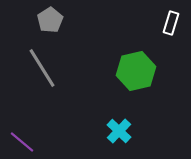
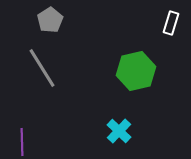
purple line: rotated 48 degrees clockwise
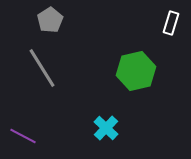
cyan cross: moved 13 px left, 3 px up
purple line: moved 1 px right, 6 px up; rotated 60 degrees counterclockwise
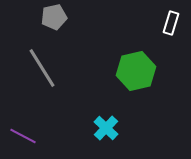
gray pentagon: moved 4 px right, 3 px up; rotated 20 degrees clockwise
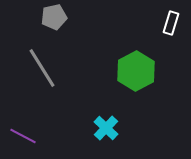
green hexagon: rotated 15 degrees counterclockwise
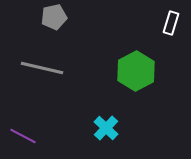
gray line: rotated 45 degrees counterclockwise
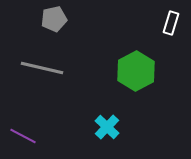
gray pentagon: moved 2 px down
cyan cross: moved 1 px right, 1 px up
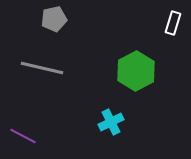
white rectangle: moved 2 px right
cyan cross: moved 4 px right, 5 px up; rotated 20 degrees clockwise
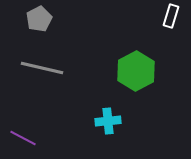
gray pentagon: moved 15 px left; rotated 15 degrees counterclockwise
white rectangle: moved 2 px left, 7 px up
cyan cross: moved 3 px left, 1 px up; rotated 20 degrees clockwise
purple line: moved 2 px down
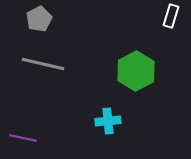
gray line: moved 1 px right, 4 px up
purple line: rotated 16 degrees counterclockwise
